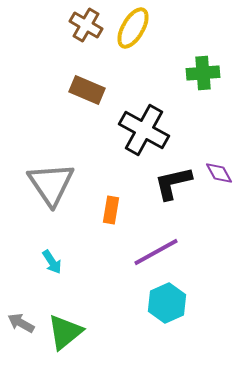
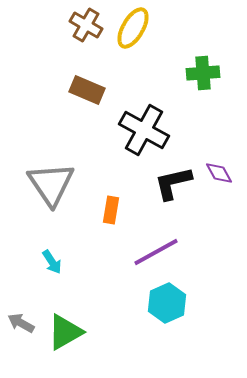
green triangle: rotated 9 degrees clockwise
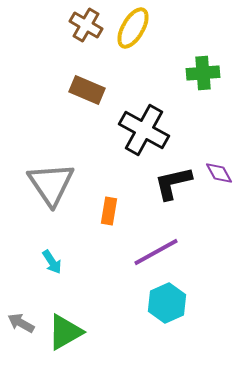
orange rectangle: moved 2 px left, 1 px down
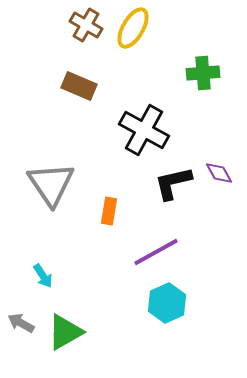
brown rectangle: moved 8 px left, 4 px up
cyan arrow: moved 9 px left, 14 px down
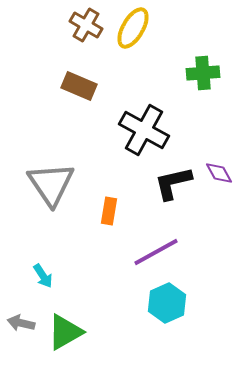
gray arrow: rotated 16 degrees counterclockwise
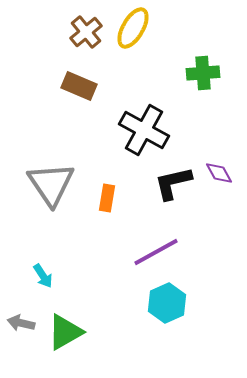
brown cross: moved 7 px down; rotated 20 degrees clockwise
orange rectangle: moved 2 px left, 13 px up
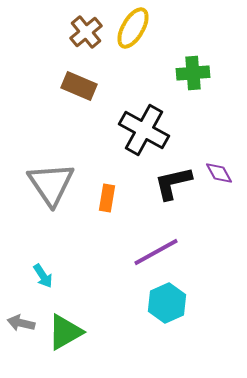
green cross: moved 10 px left
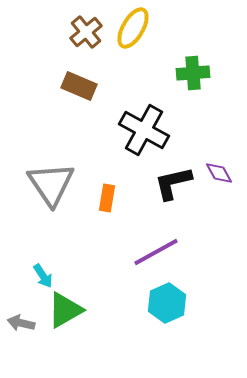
green triangle: moved 22 px up
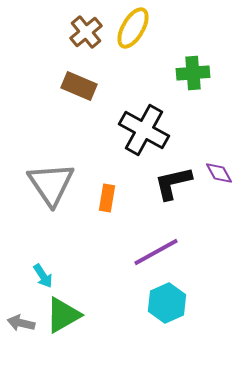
green triangle: moved 2 px left, 5 px down
